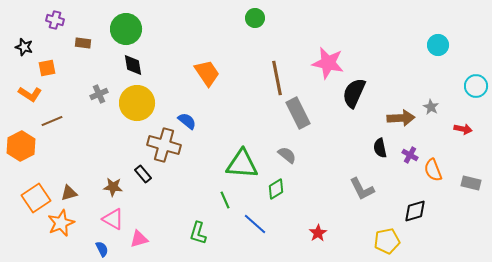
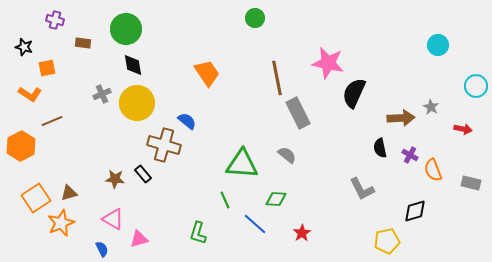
gray cross at (99, 94): moved 3 px right
brown star at (113, 187): moved 2 px right, 8 px up
green diamond at (276, 189): moved 10 px down; rotated 35 degrees clockwise
red star at (318, 233): moved 16 px left
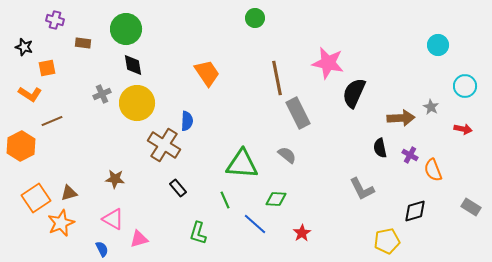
cyan circle at (476, 86): moved 11 px left
blue semicircle at (187, 121): rotated 54 degrees clockwise
brown cross at (164, 145): rotated 16 degrees clockwise
black rectangle at (143, 174): moved 35 px right, 14 px down
gray rectangle at (471, 183): moved 24 px down; rotated 18 degrees clockwise
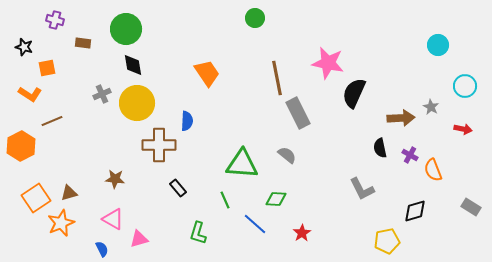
brown cross at (164, 145): moved 5 px left; rotated 32 degrees counterclockwise
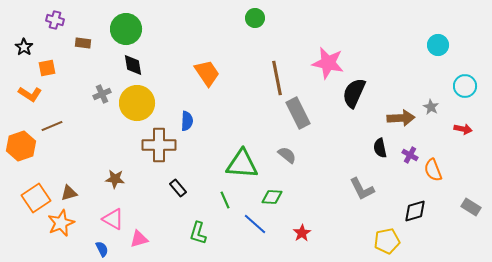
black star at (24, 47): rotated 18 degrees clockwise
brown line at (52, 121): moved 5 px down
orange hexagon at (21, 146): rotated 8 degrees clockwise
green diamond at (276, 199): moved 4 px left, 2 px up
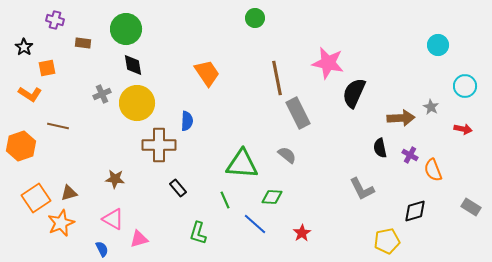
brown line at (52, 126): moved 6 px right; rotated 35 degrees clockwise
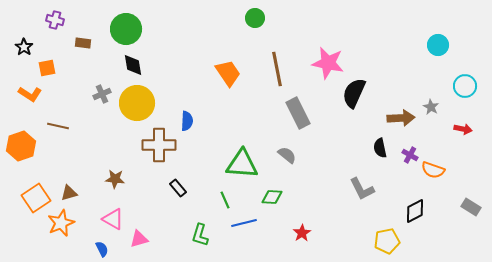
orange trapezoid at (207, 73): moved 21 px right
brown line at (277, 78): moved 9 px up
orange semicircle at (433, 170): rotated 50 degrees counterclockwise
black diamond at (415, 211): rotated 10 degrees counterclockwise
blue line at (255, 224): moved 11 px left, 1 px up; rotated 55 degrees counterclockwise
green L-shape at (198, 233): moved 2 px right, 2 px down
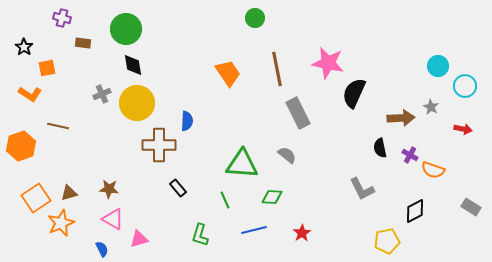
purple cross at (55, 20): moved 7 px right, 2 px up
cyan circle at (438, 45): moved 21 px down
brown star at (115, 179): moved 6 px left, 10 px down
blue line at (244, 223): moved 10 px right, 7 px down
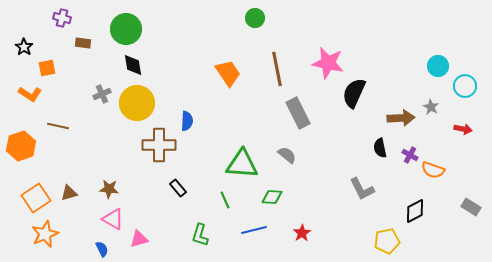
orange star at (61, 223): moved 16 px left, 11 px down
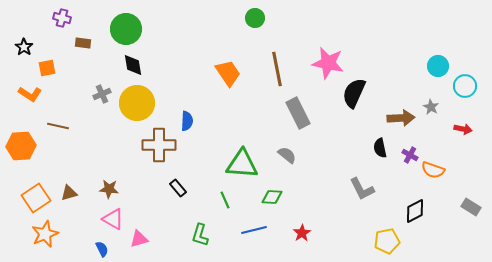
orange hexagon at (21, 146): rotated 16 degrees clockwise
